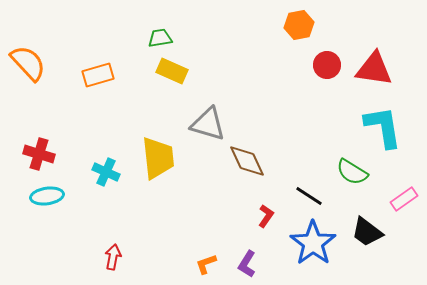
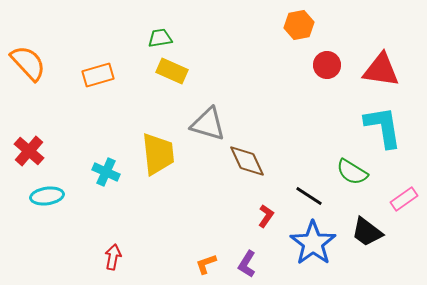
red triangle: moved 7 px right, 1 px down
red cross: moved 10 px left, 3 px up; rotated 24 degrees clockwise
yellow trapezoid: moved 4 px up
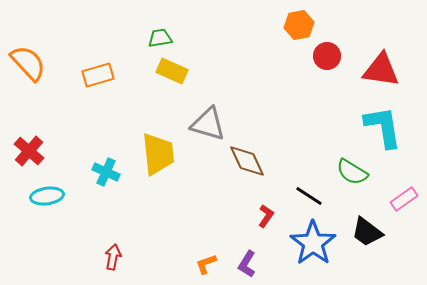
red circle: moved 9 px up
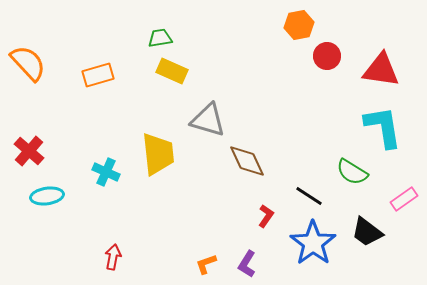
gray triangle: moved 4 px up
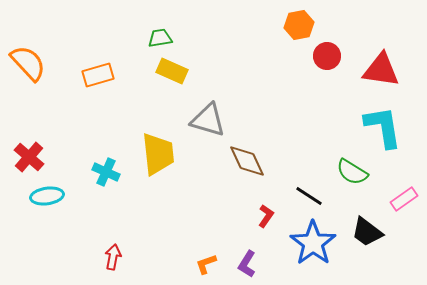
red cross: moved 6 px down
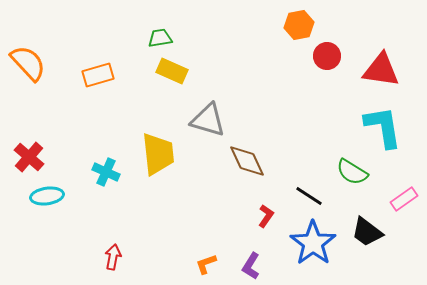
purple L-shape: moved 4 px right, 2 px down
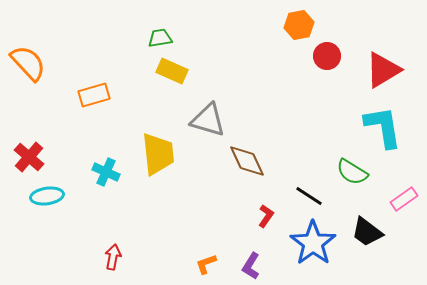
red triangle: moved 2 px right; rotated 39 degrees counterclockwise
orange rectangle: moved 4 px left, 20 px down
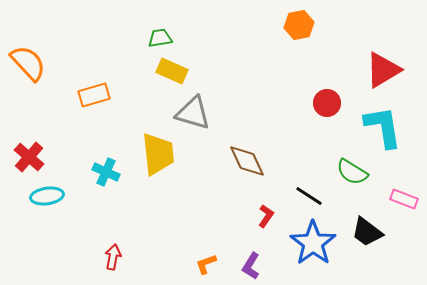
red circle: moved 47 px down
gray triangle: moved 15 px left, 7 px up
pink rectangle: rotated 56 degrees clockwise
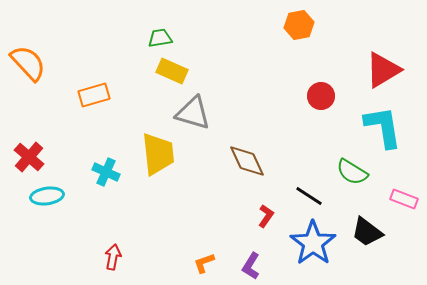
red circle: moved 6 px left, 7 px up
orange L-shape: moved 2 px left, 1 px up
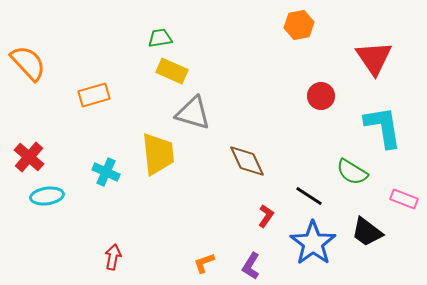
red triangle: moved 9 px left, 12 px up; rotated 33 degrees counterclockwise
